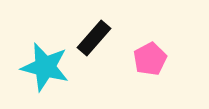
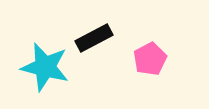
black rectangle: rotated 21 degrees clockwise
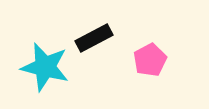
pink pentagon: moved 1 px down
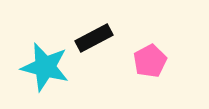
pink pentagon: moved 1 px down
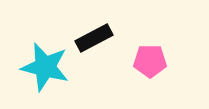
pink pentagon: rotated 28 degrees clockwise
